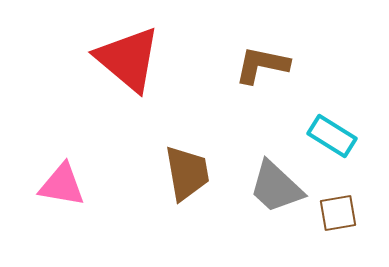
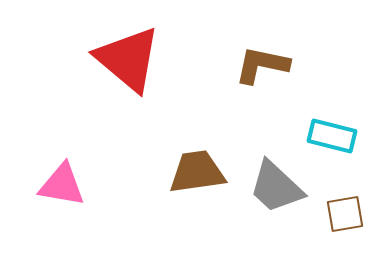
cyan rectangle: rotated 18 degrees counterclockwise
brown trapezoid: moved 10 px right, 1 px up; rotated 88 degrees counterclockwise
brown square: moved 7 px right, 1 px down
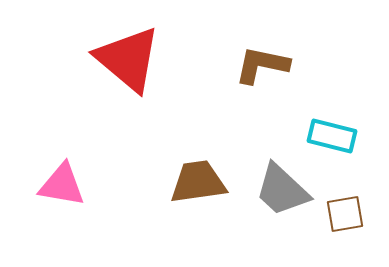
brown trapezoid: moved 1 px right, 10 px down
gray trapezoid: moved 6 px right, 3 px down
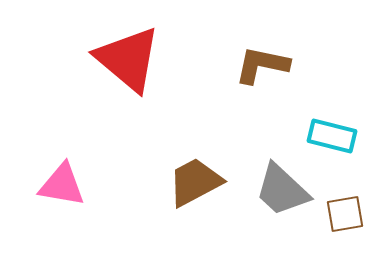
brown trapezoid: moved 3 px left; rotated 20 degrees counterclockwise
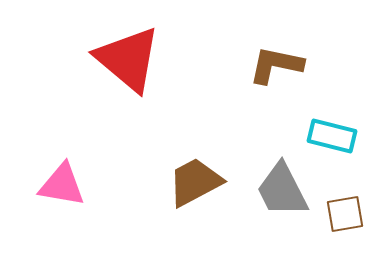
brown L-shape: moved 14 px right
gray trapezoid: rotated 20 degrees clockwise
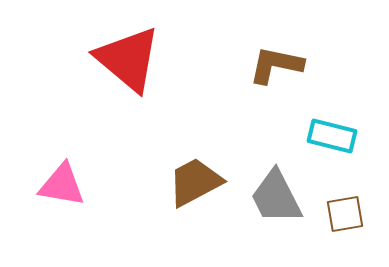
gray trapezoid: moved 6 px left, 7 px down
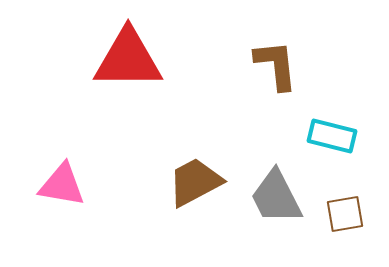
red triangle: rotated 40 degrees counterclockwise
brown L-shape: rotated 72 degrees clockwise
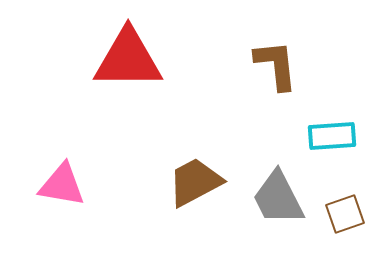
cyan rectangle: rotated 18 degrees counterclockwise
gray trapezoid: moved 2 px right, 1 px down
brown square: rotated 9 degrees counterclockwise
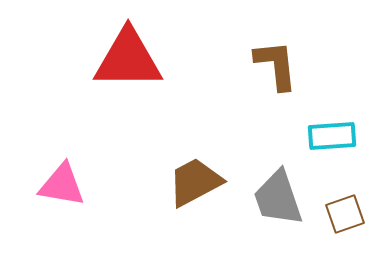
gray trapezoid: rotated 8 degrees clockwise
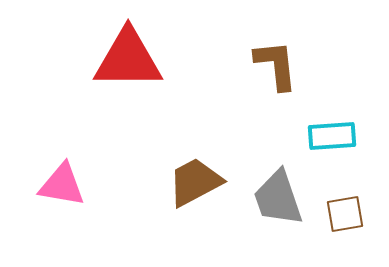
brown square: rotated 9 degrees clockwise
